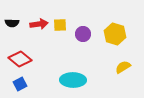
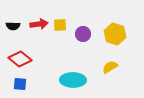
black semicircle: moved 1 px right, 3 px down
yellow semicircle: moved 13 px left
blue square: rotated 32 degrees clockwise
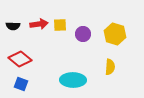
yellow semicircle: rotated 126 degrees clockwise
blue square: moved 1 px right; rotated 16 degrees clockwise
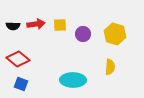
red arrow: moved 3 px left
red diamond: moved 2 px left
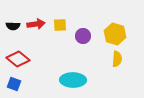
purple circle: moved 2 px down
yellow semicircle: moved 7 px right, 8 px up
blue square: moved 7 px left
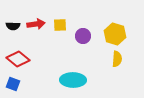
blue square: moved 1 px left
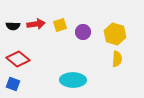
yellow square: rotated 16 degrees counterclockwise
purple circle: moved 4 px up
